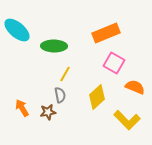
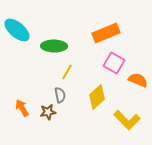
yellow line: moved 2 px right, 2 px up
orange semicircle: moved 3 px right, 7 px up
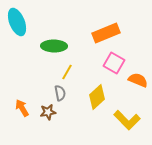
cyan ellipse: moved 8 px up; rotated 28 degrees clockwise
gray semicircle: moved 2 px up
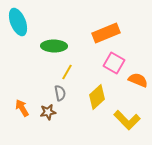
cyan ellipse: moved 1 px right
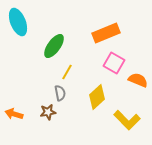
green ellipse: rotated 55 degrees counterclockwise
orange arrow: moved 8 px left, 6 px down; rotated 42 degrees counterclockwise
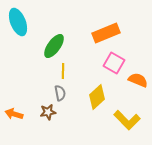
yellow line: moved 4 px left, 1 px up; rotated 28 degrees counterclockwise
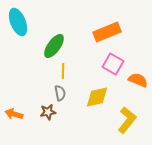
orange rectangle: moved 1 px right, 1 px up
pink square: moved 1 px left, 1 px down
yellow diamond: rotated 30 degrees clockwise
yellow L-shape: rotated 96 degrees counterclockwise
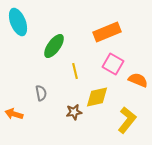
yellow line: moved 12 px right; rotated 14 degrees counterclockwise
gray semicircle: moved 19 px left
brown star: moved 26 px right
